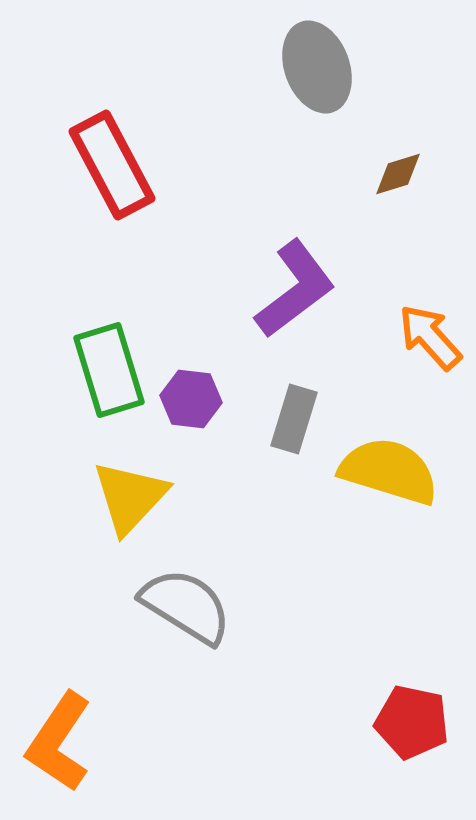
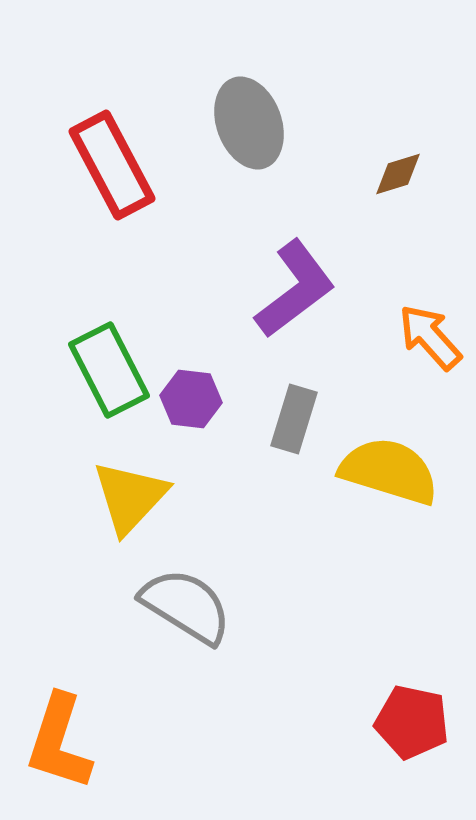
gray ellipse: moved 68 px left, 56 px down
green rectangle: rotated 10 degrees counterclockwise
orange L-shape: rotated 16 degrees counterclockwise
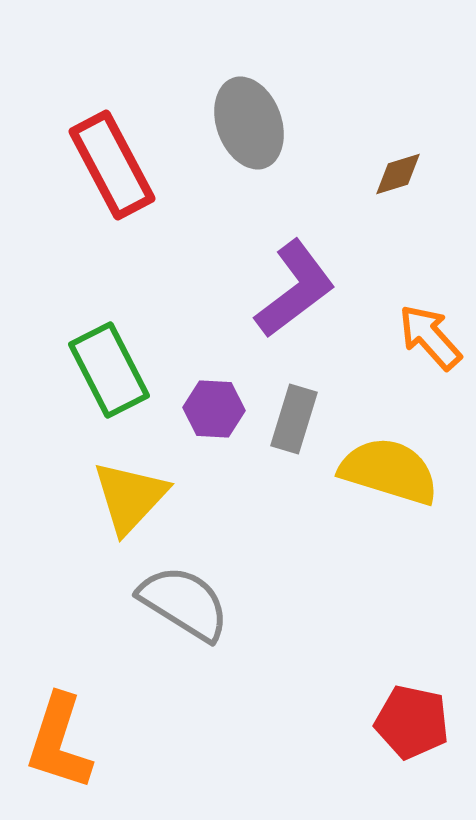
purple hexagon: moved 23 px right, 10 px down; rotated 4 degrees counterclockwise
gray semicircle: moved 2 px left, 3 px up
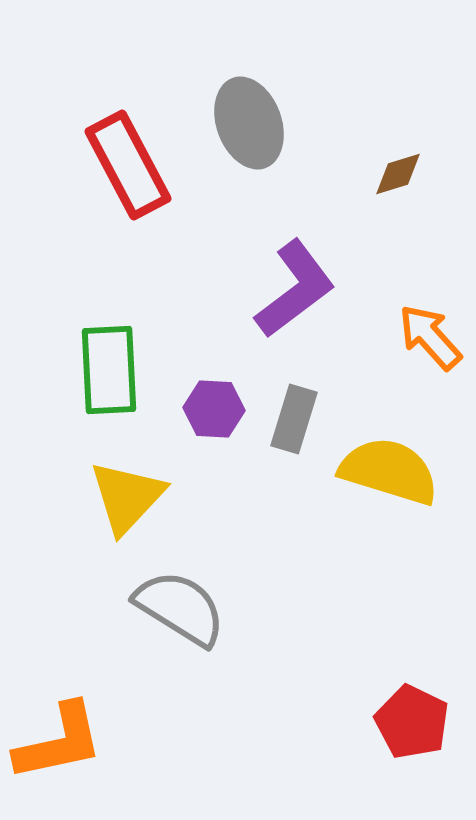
red rectangle: moved 16 px right
green rectangle: rotated 24 degrees clockwise
yellow triangle: moved 3 px left
gray semicircle: moved 4 px left, 5 px down
red pentagon: rotated 14 degrees clockwise
orange L-shape: rotated 120 degrees counterclockwise
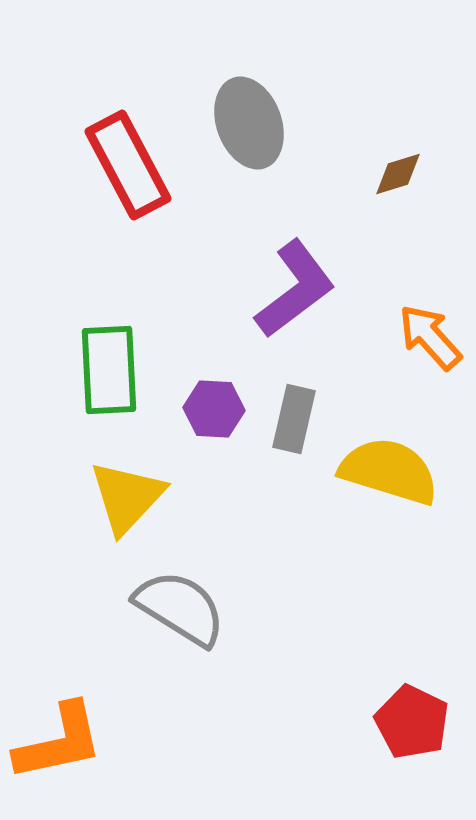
gray rectangle: rotated 4 degrees counterclockwise
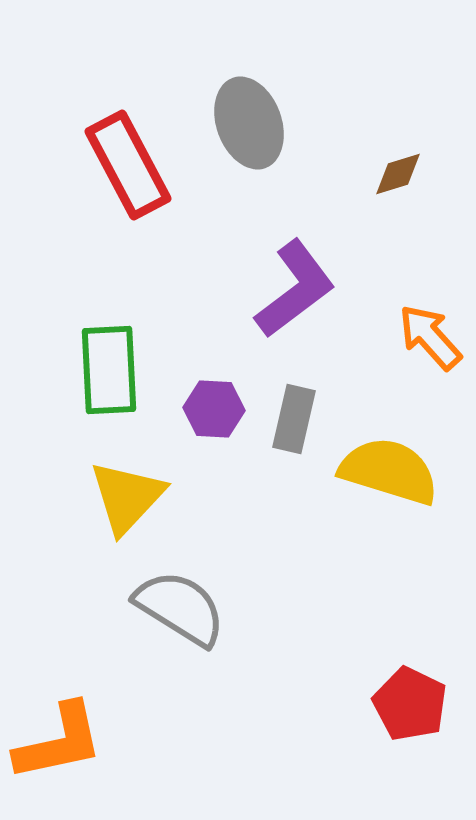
red pentagon: moved 2 px left, 18 px up
